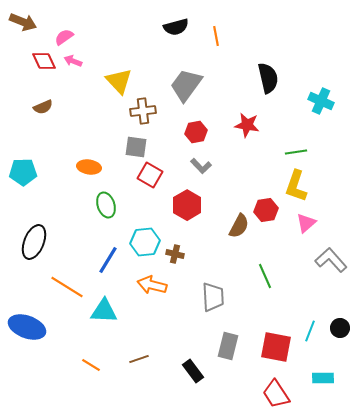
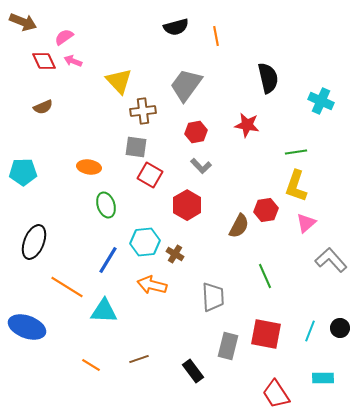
brown cross at (175, 254): rotated 18 degrees clockwise
red square at (276, 347): moved 10 px left, 13 px up
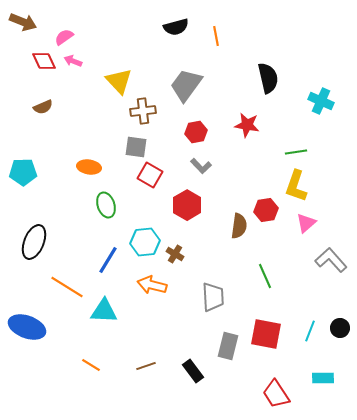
brown semicircle at (239, 226): rotated 20 degrees counterclockwise
brown line at (139, 359): moved 7 px right, 7 px down
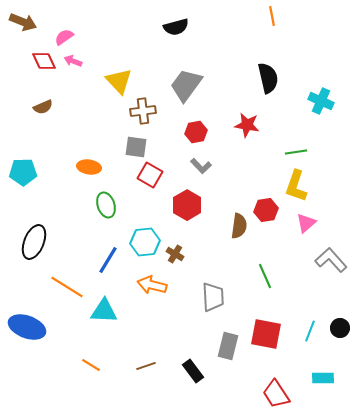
orange line at (216, 36): moved 56 px right, 20 px up
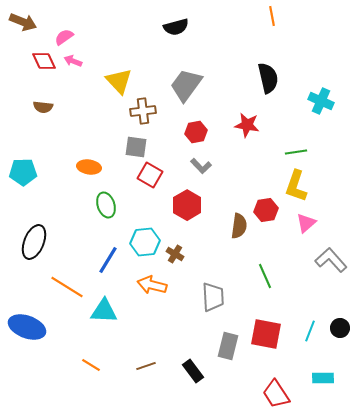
brown semicircle at (43, 107): rotated 30 degrees clockwise
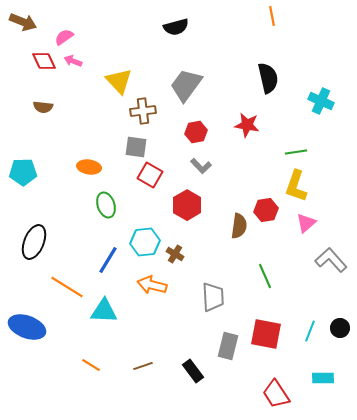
brown line at (146, 366): moved 3 px left
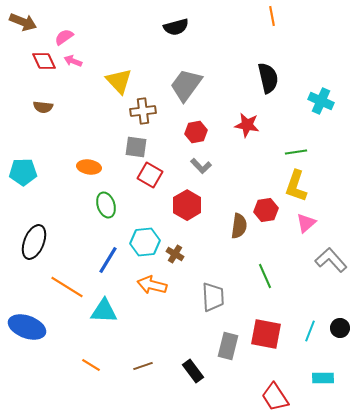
red trapezoid at (276, 394): moved 1 px left, 3 px down
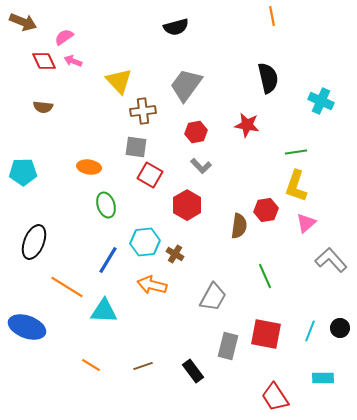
gray trapezoid at (213, 297): rotated 32 degrees clockwise
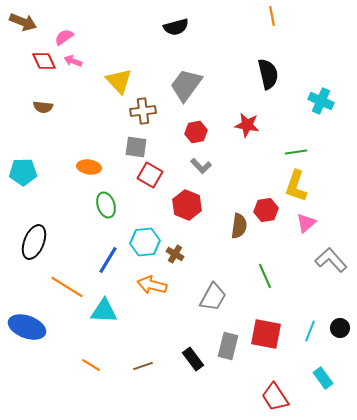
black semicircle at (268, 78): moved 4 px up
red hexagon at (187, 205): rotated 8 degrees counterclockwise
black rectangle at (193, 371): moved 12 px up
cyan rectangle at (323, 378): rotated 55 degrees clockwise
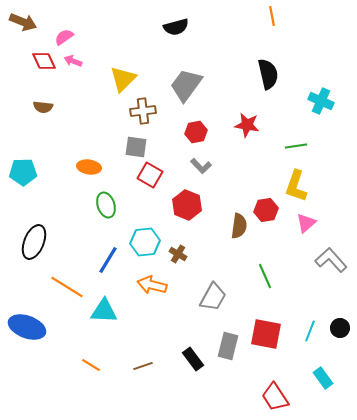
yellow triangle at (119, 81): moved 4 px right, 2 px up; rotated 28 degrees clockwise
green line at (296, 152): moved 6 px up
brown cross at (175, 254): moved 3 px right
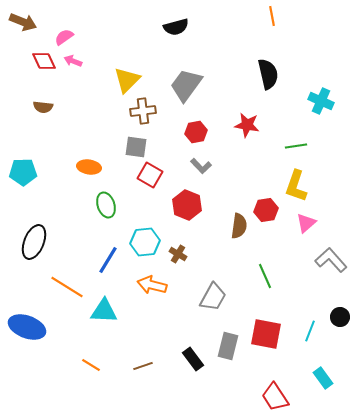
yellow triangle at (123, 79): moved 4 px right, 1 px down
black circle at (340, 328): moved 11 px up
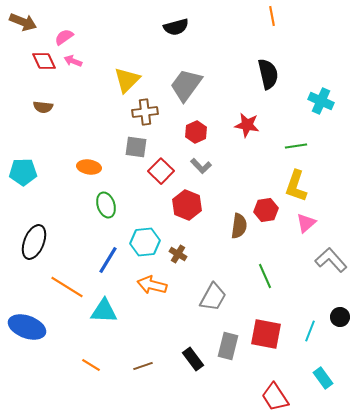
brown cross at (143, 111): moved 2 px right, 1 px down
red hexagon at (196, 132): rotated 15 degrees counterclockwise
red square at (150, 175): moved 11 px right, 4 px up; rotated 15 degrees clockwise
